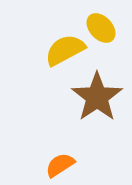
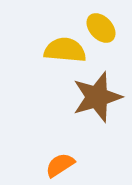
yellow semicircle: rotated 33 degrees clockwise
brown star: rotated 18 degrees clockwise
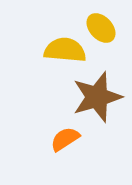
orange semicircle: moved 5 px right, 26 px up
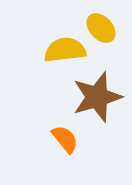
yellow semicircle: rotated 12 degrees counterclockwise
orange semicircle: rotated 84 degrees clockwise
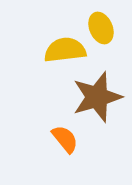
yellow ellipse: rotated 20 degrees clockwise
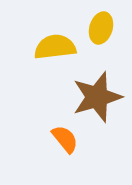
yellow ellipse: rotated 40 degrees clockwise
yellow semicircle: moved 10 px left, 3 px up
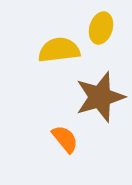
yellow semicircle: moved 4 px right, 3 px down
brown star: moved 3 px right
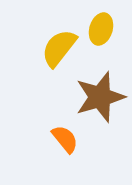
yellow ellipse: moved 1 px down
yellow semicircle: moved 2 px up; rotated 45 degrees counterclockwise
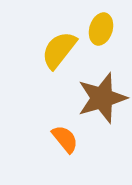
yellow semicircle: moved 2 px down
brown star: moved 2 px right, 1 px down
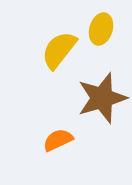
orange semicircle: moved 7 px left, 1 px down; rotated 76 degrees counterclockwise
